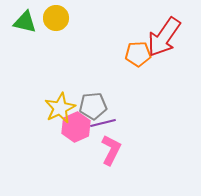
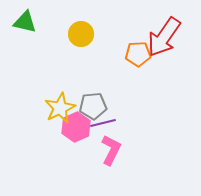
yellow circle: moved 25 px right, 16 px down
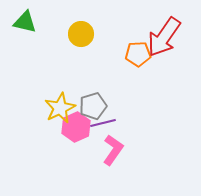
gray pentagon: rotated 12 degrees counterclockwise
pink L-shape: moved 2 px right; rotated 8 degrees clockwise
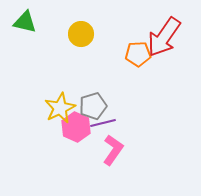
pink hexagon: rotated 12 degrees counterclockwise
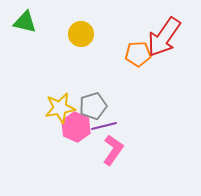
yellow star: rotated 16 degrees clockwise
purple line: moved 1 px right, 3 px down
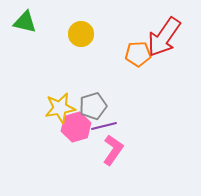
pink hexagon: rotated 20 degrees clockwise
